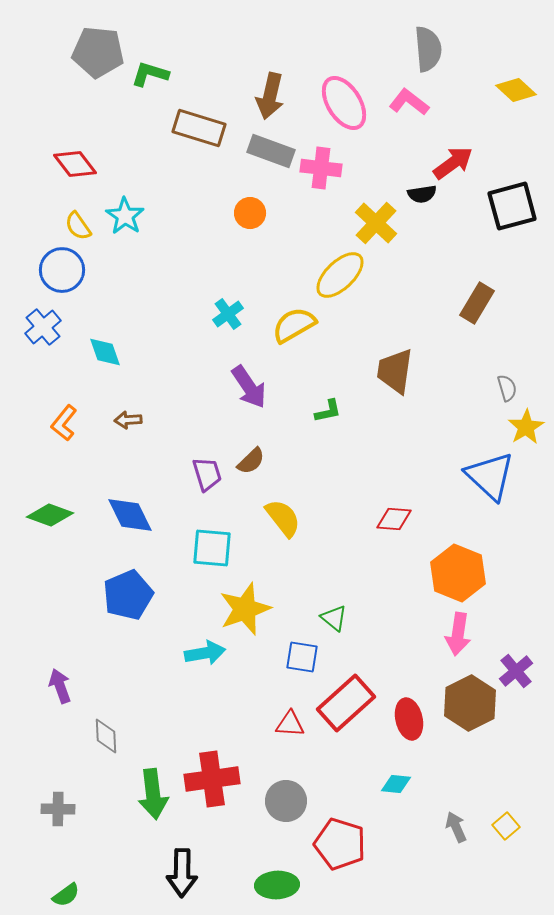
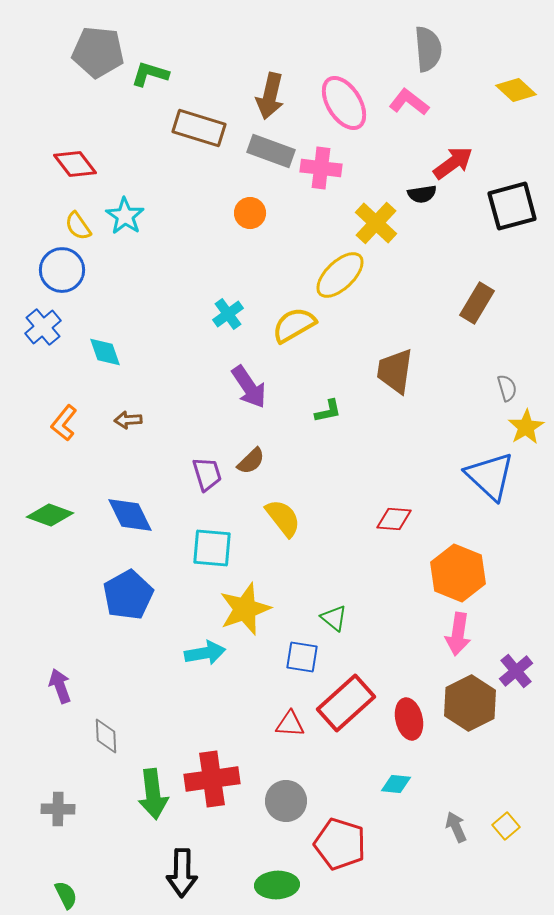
blue pentagon at (128, 595): rotated 6 degrees counterclockwise
green semicircle at (66, 895): rotated 80 degrees counterclockwise
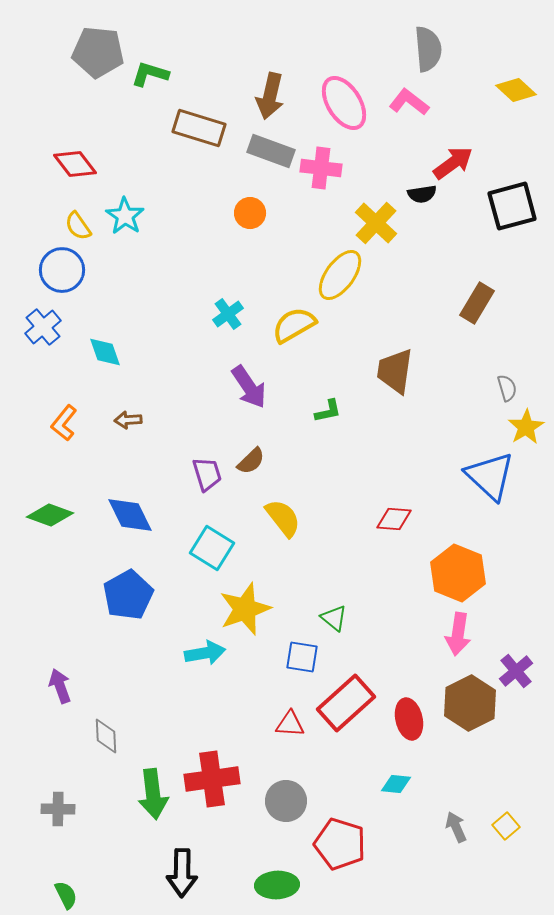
yellow ellipse at (340, 275): rotated 10 degrees counterclockwise
cyan square at (212, 548): rotated 27 degrees clockwise
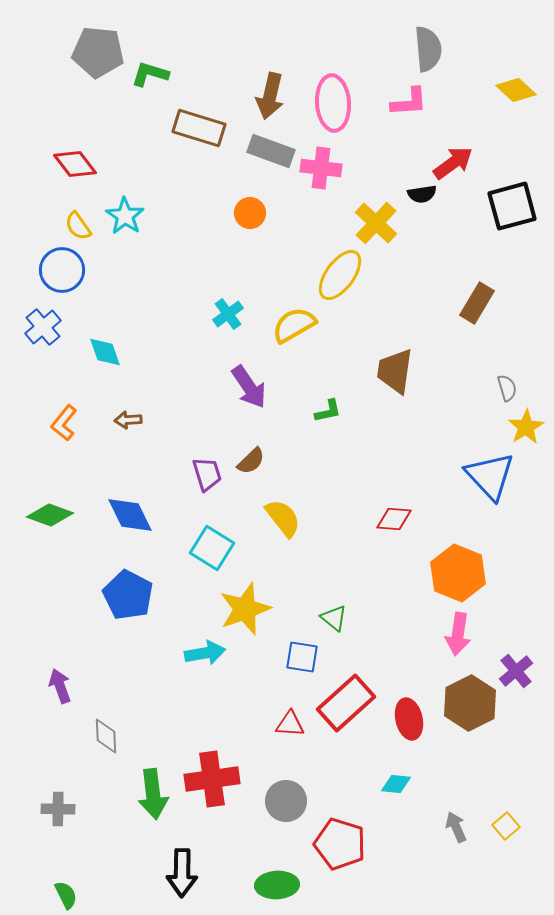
pink L-shape at (409, 102): rotated 138 degrees clockwise
pink ellipse at (344, 103): moved 11 px left; rotated 28 degrees clockwise
blue triangle at (490, 476): rotated 4 degrees clockwise
blue pentagon at (128, 595): rotated 15 degrees counterclockwise
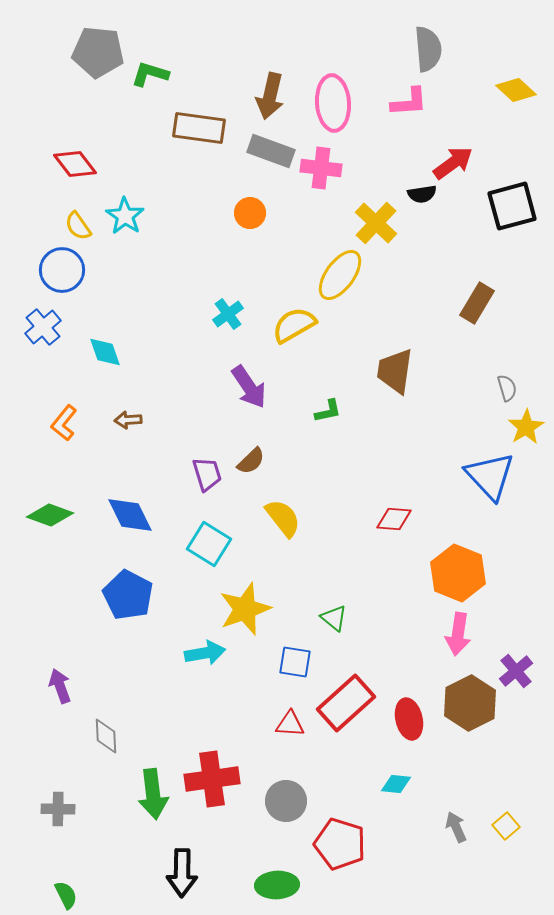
brown rectangle at (199, 128): rotated 9 degrees counterclockwise
cyan square at (212, 548): moved 3 px left, 4 px up
blue square at (302, 657): moved 7 px left, 5 px down
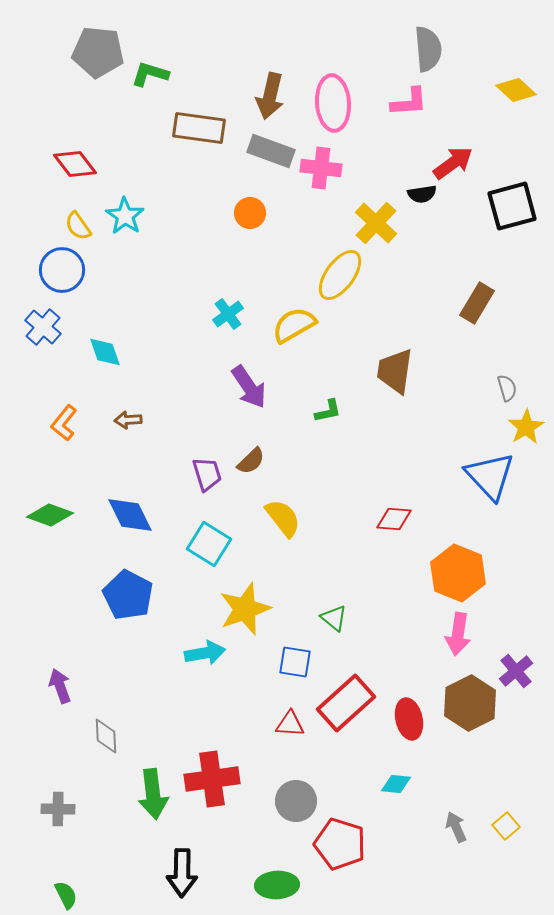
blue cross at (43, 327): rotated 9 degrees counterclockwise
gray circle at (286, 801): moved 10 px right
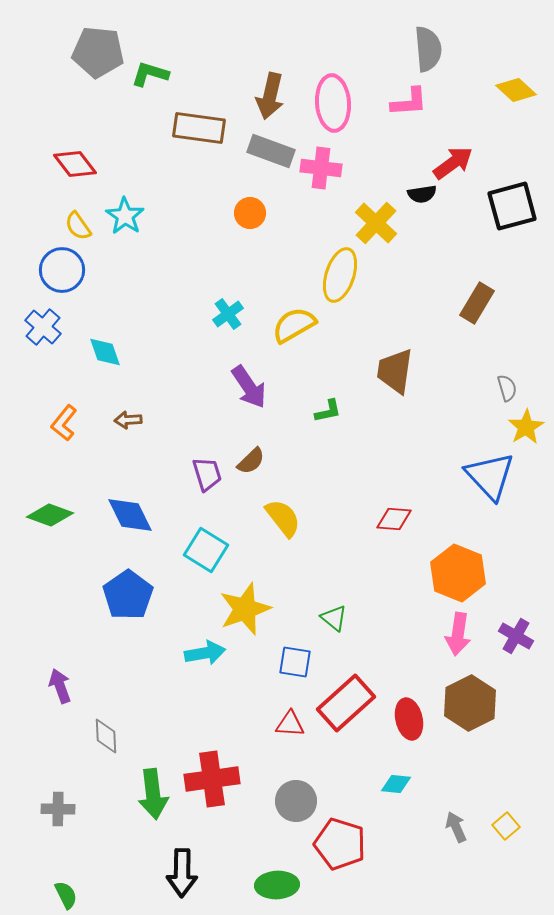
yellow ellipse at (340, 275): rotated 18 degrees counterclockwise
cyan square at (209, 544): moved 3 px left, 6 px down
blue pentagon at (128, 595): rotated 9 degrees clockwise
purple cross at (516, 671): moved 35 px up; rotated 20 degrees counterclockwise
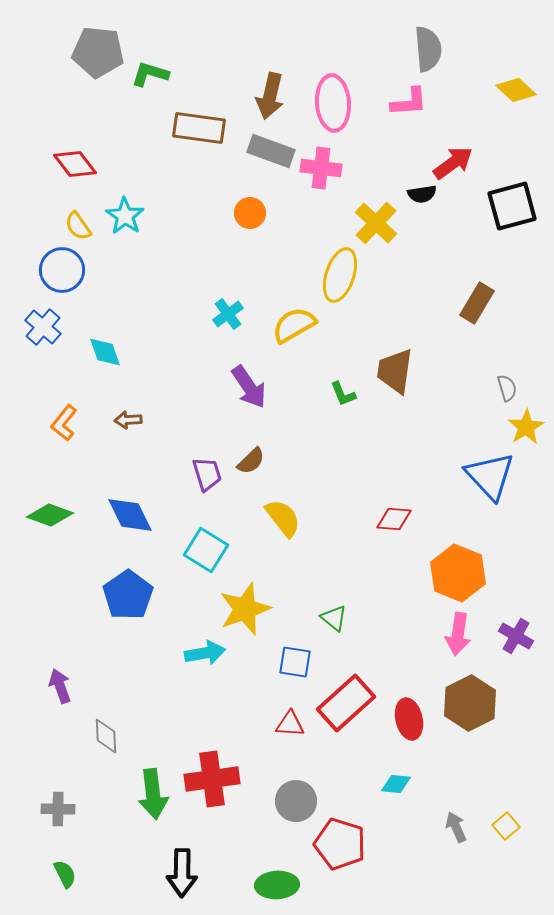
green L-shape at (328, 411): moved 15 px right, 17 px up; rotated 80 degrees clockwise
green semicircle at (66, 895): moved 1 px left, 21 px up
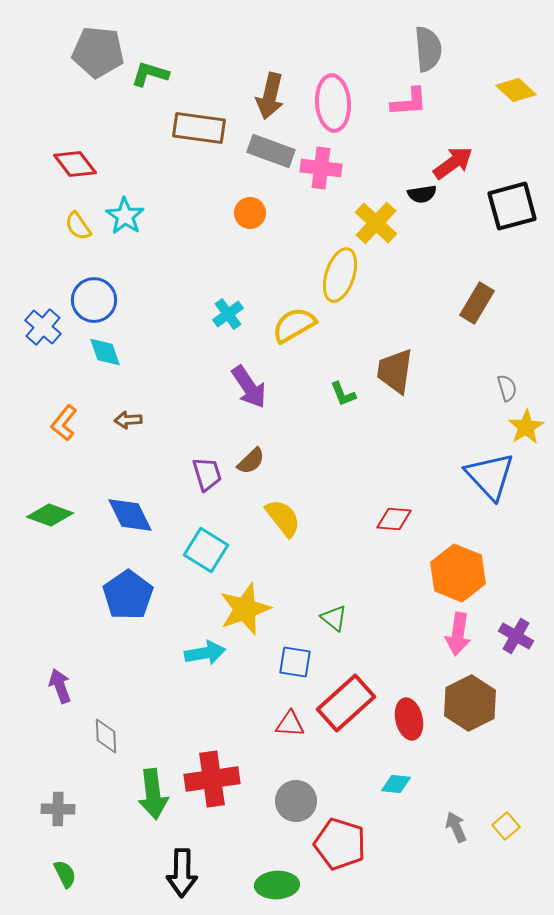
blue circle at (62, 270): moved 32 px right, 30 px down
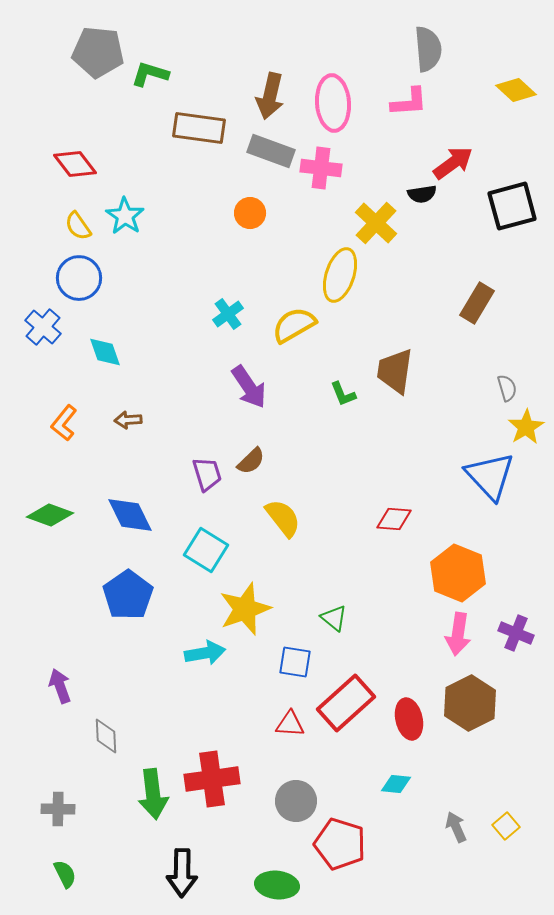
blue circle at (94, 300): moved 15 px left, 22 px up
purple cross at (516, 636): moved 3 px up; rotated 8 degrees counterclockwise
green ellipse at (277, 885): rotated 9 degrees clockwise
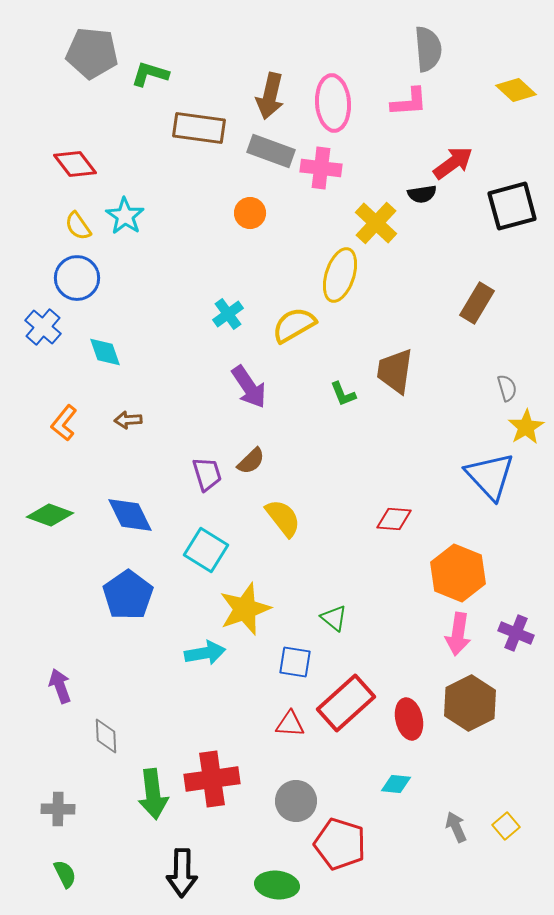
gray pentagon at (98, 52): moved 6 px left, 1 px down
blue circle at (79, 278): moved 2 px left
